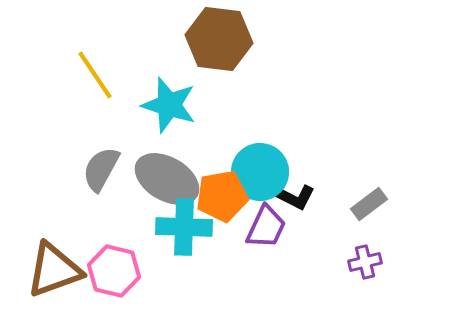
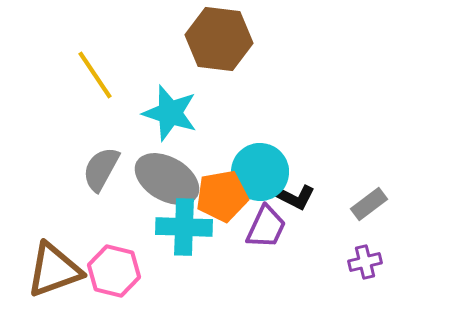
cyan star: moved 1 px right, 8 px down
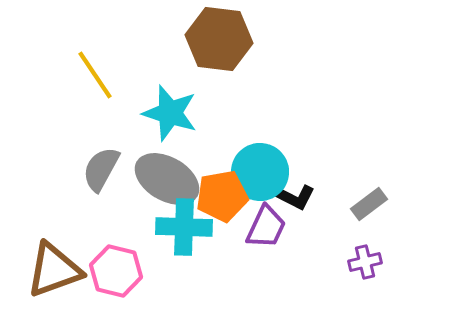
pink hexagon: moved 2 px right
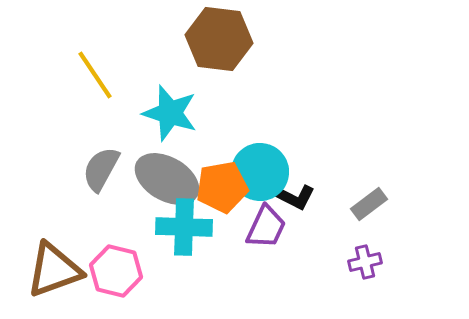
orange pentagon: moved 9 px up
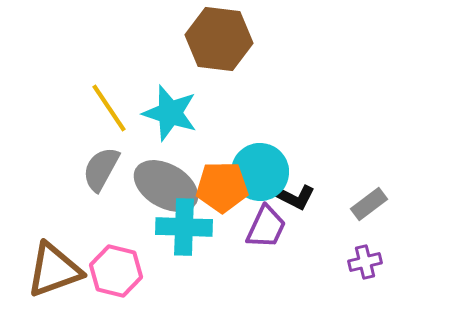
yellow line: moved 14 px right, 33 px down
gray ellipse: moved 1 px left, 7 px down
orange pentagon: rotated 9 degrees clockwise
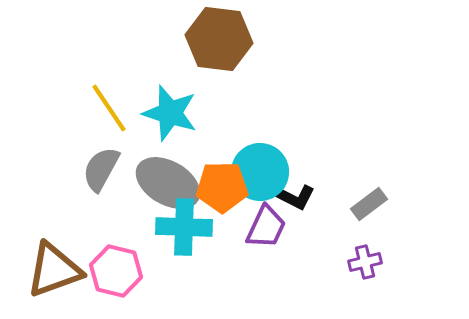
gray ellipse: moved 2 px right, 3 px up
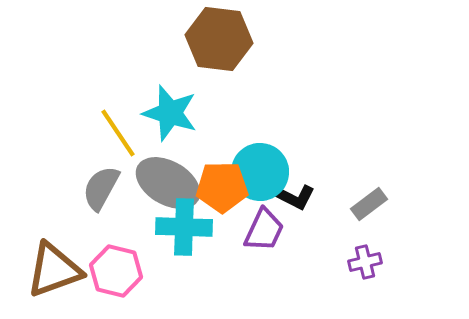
yellow line: moved 9 px right, 25 px down
gray semicircle: moved 19 px down
purple trapezoid: moved 2 px left, 3 px down
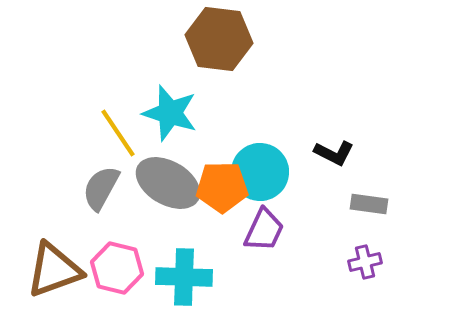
black L-shape: moved 39 px right, 44 px up
gray rectangle: rotated 45 degrees clockwise
cyan cross: moved 50 px down
pink hexagon: moved 1 px right, 3 px up
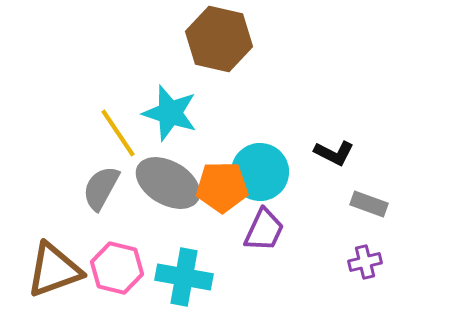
brown hexagon: rotated 6 degrees clockwise
gray rectangle: rotated 12 degrees clockwise
cyan cross: rotated 8 degrees clockwise
